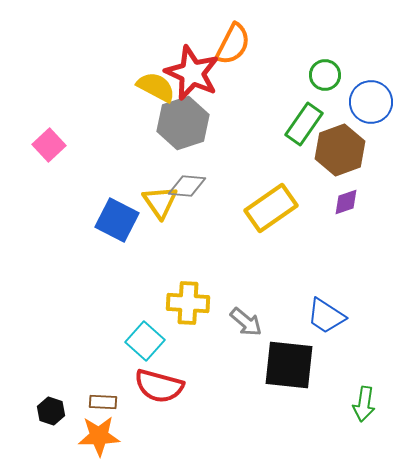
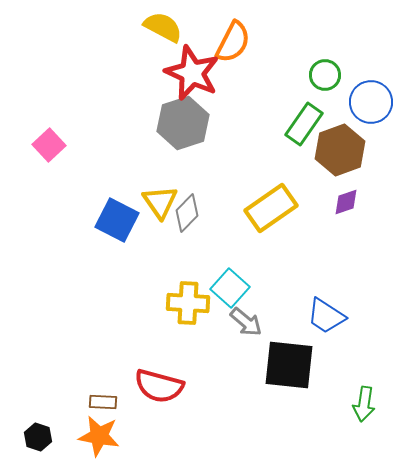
orange semicircle: moved 2 px up
yellow semicircle: moved 7 px right, 60 px up
gray diamond: moved 27 px down; rotated 51 degrees counterclockwise
cyan square: moved 85 px right, 53 px up
black hexagon: moved 13 px left, 26 px down
orange star: rotated 12 degrees clockwise
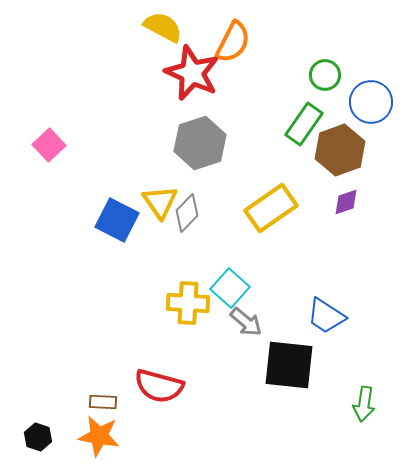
gray hexagon: moved 17 px right, 20 px down
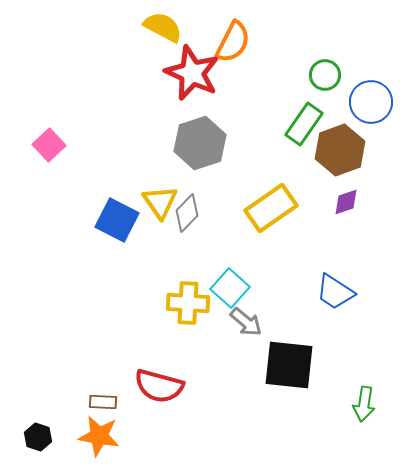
blue trapezoid: moved 9 px right, 24 px up
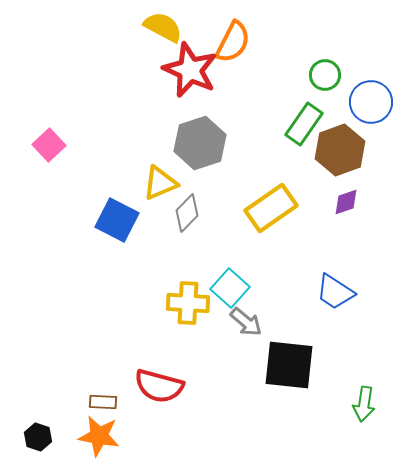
red star: moved 2 px left, 3 px up
yellow triangle: moved 19 px up; rotated 42 degrees clockwise
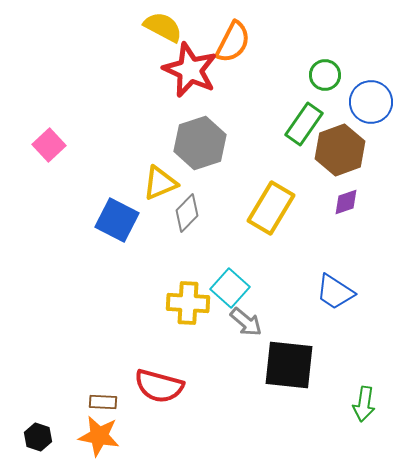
yellow rectangle: rotated 24 degrees counterclockwise
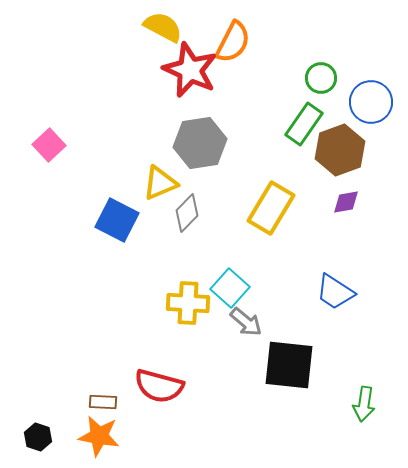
green circle: moved 4 px left, 3 px down
gray hexagon: rotated 9 degrees clockwise
purple diamond: rotated 8 degrees clockwise
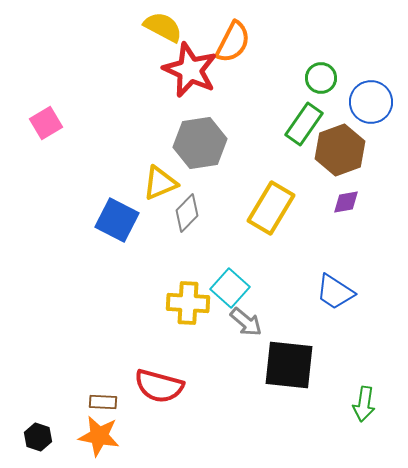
pink square: moved 3 px left, 22 px up; rotated 12 degrees clockwise
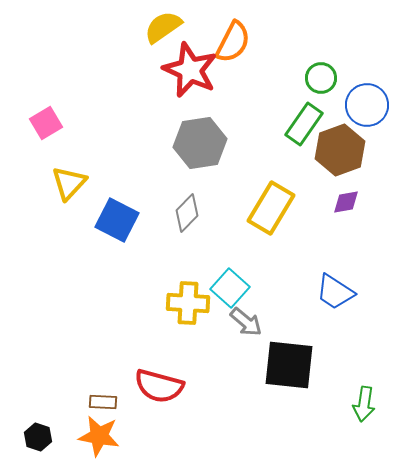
yellow semicircle: rotated 63 degrees counterclockwise
blue circle: moved 4 px left, 3 px down
yellow triangle: moved 91 px left; rotated 24 degrees counterclockwise
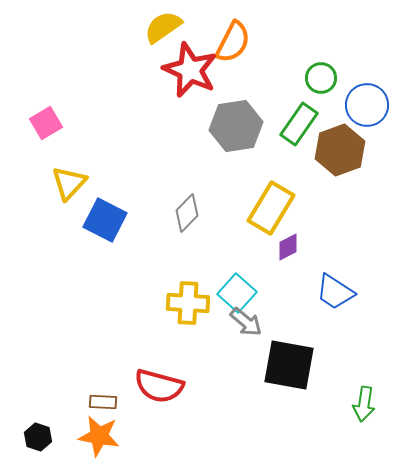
green rectangle: moved 5 px left
gray hexagon: moved 36 px right, 17 px up
purple diamond: moved 58 px left, 45 px down; rotated 16 degrees counterclockwise
blue square: moved 12 px left
cyan square: moved 7 px right, 5 px down
black square: rotated 4 degrees clockwise
